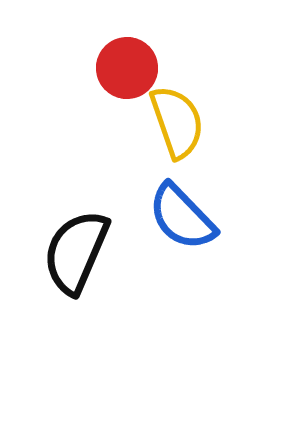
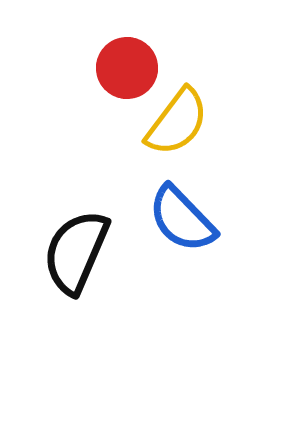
yellow semicircle: rotated 56 degrees clockwise
blue semicircle: moved 2 px down
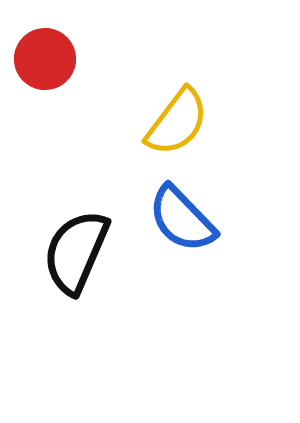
red circle: moved 82 px left, 9 px up
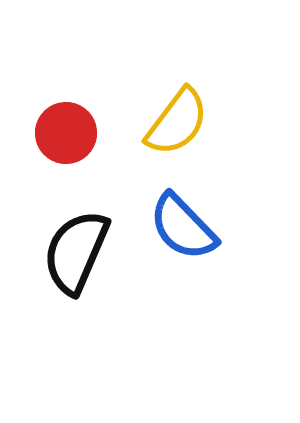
red circle: moved 21 px right, 74 px down
blue semicircle: moved 1 px right, 8 px down
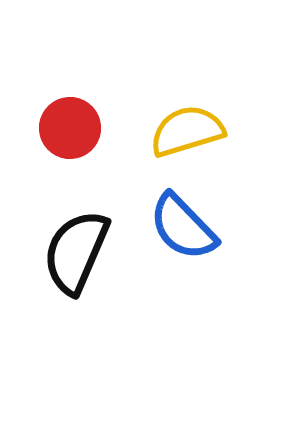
yellow semicircle: moved 10 px right, 9 px down; rotated 144 degrees counterclockwise
red circle: moved 4 px right, 5 px up
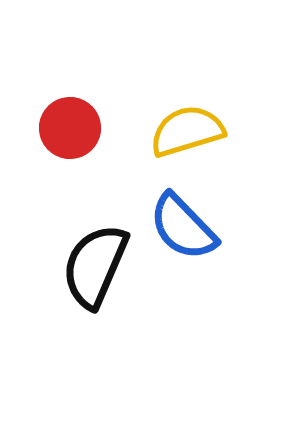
black semicircle: moved 19 px right, 14 px down
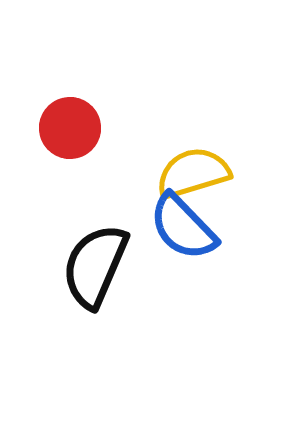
yellow semicircle: moved 6 px right, 42 px down
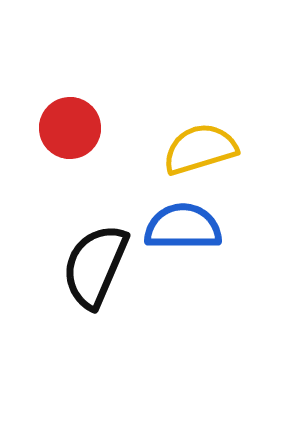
yellow semicircle: moved 7 px right, 24 px up
blue semicircle: rotated 134 degrees clockwise
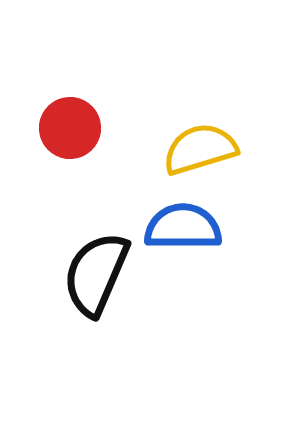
black semicircle: moved 1 px right, 8 px down
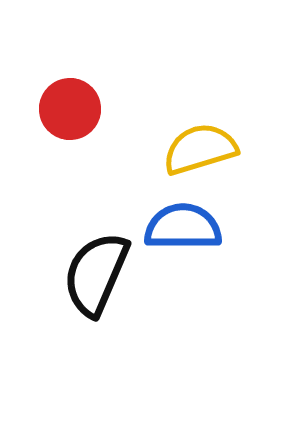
red circle: moved 19 px up
